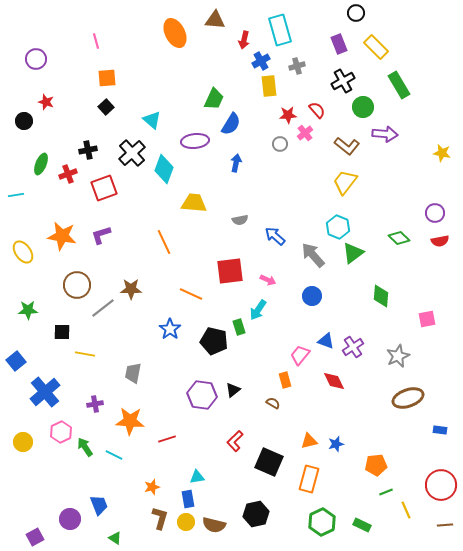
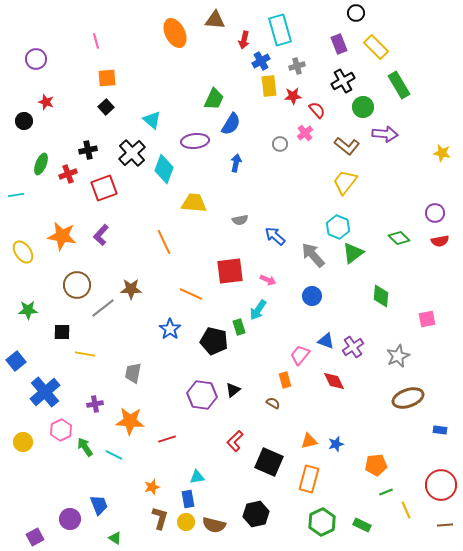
red star at (288, 115): moved 5 px right, 19 px up
purple L-shape at (101, 235): rotated 30 degrees counterclockwise
pink hexagon at (61, 432): moved 2 px up
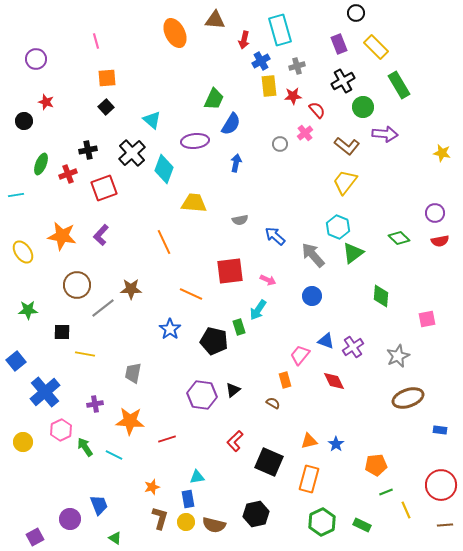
blue star at (336, 444): rotated 21 degrees counterclockwise
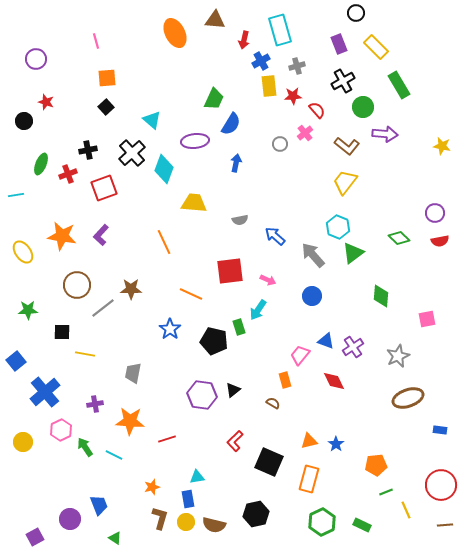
yellow star at (442, 153): moved 7 px up
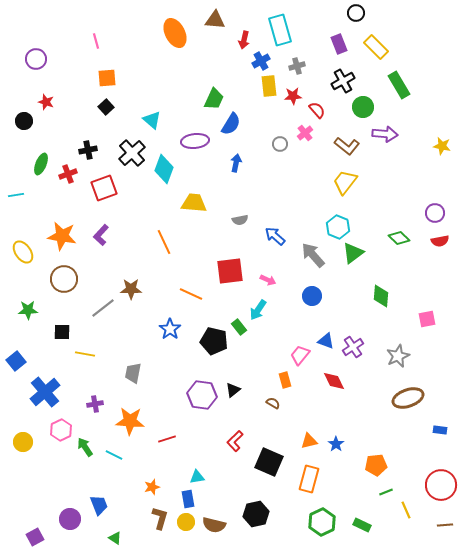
brown circle at (77, 285): moved 13 px left, 6 px up
green rectangle at (239, 327): rotated 21 degrees counterclockwise
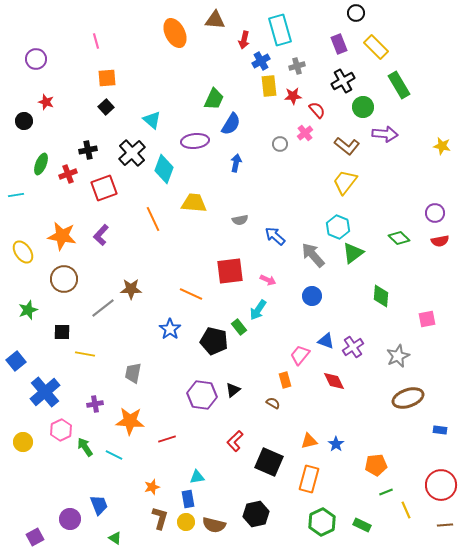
orange line at (164, 242): moved 11 px left, 23 px up
green star at (28, 310): rotated 18 degrees counterclockwise
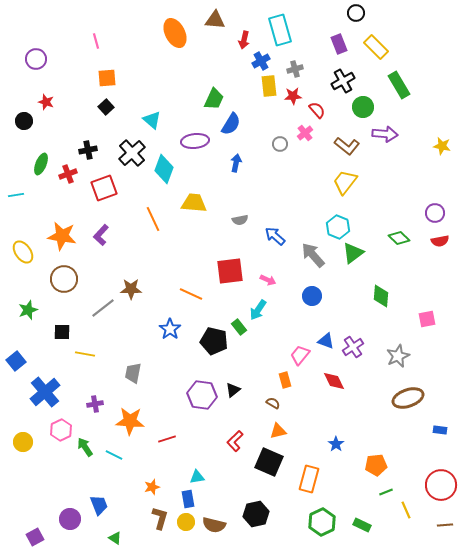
gray cross at (297, 66): moved 2 px left, 3 px down
orange triangle at (309, 441): moved 31 px left, 10 px up
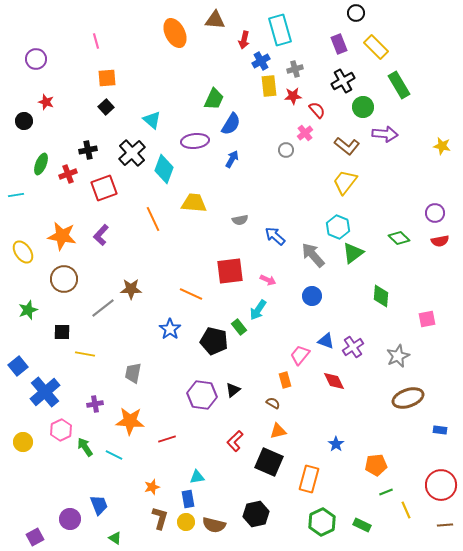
gray circle at (280, 144): moved 6 px right, 6 px down
blue arrow at (236, 163): moved 4 px left, 4 px up; rotated 18 degrees clockwise
blue square at (16, 361): moved 2 px right, 5 px down
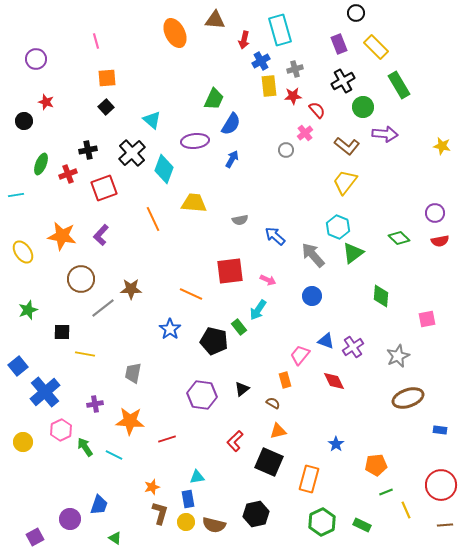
brown circle at (64, 279): moved 17 px right
black triangle at (233, 390): moved 9 px right, 1 px up
blue trapezoid at (99, 505): rotated 40 degrees clockwise
brown L-shape at (160, 518): moved 5 px up
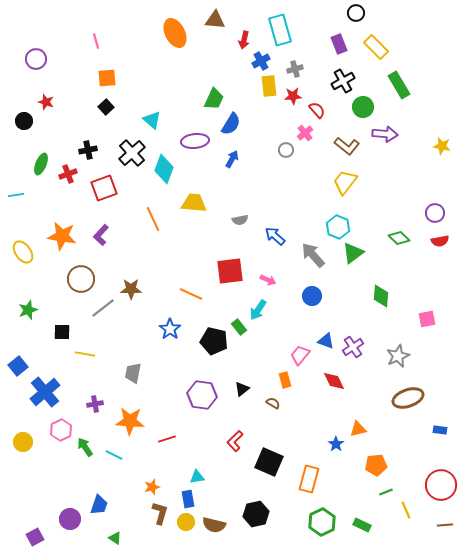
orange triangle at (278, 431): moved 80 px right, 2 px up
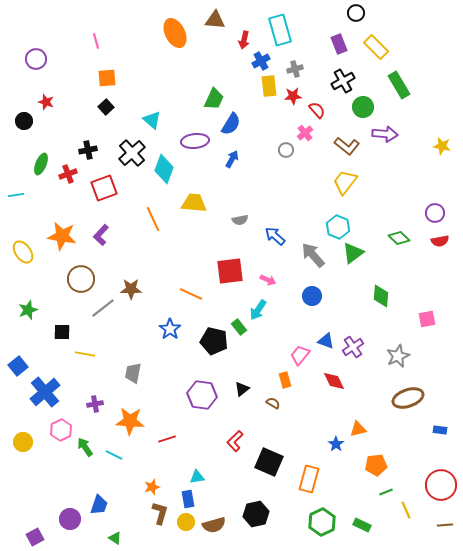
brown semicircle at (214, 525): rotated 30 degrees counterclockwise
